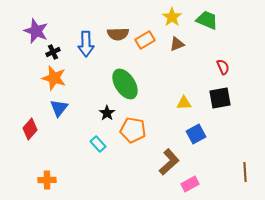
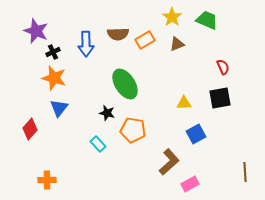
black star: rotated 21 degrees counterclockwise
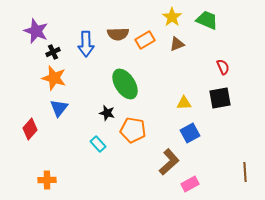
blue square: moved 6 px left, 1 px up
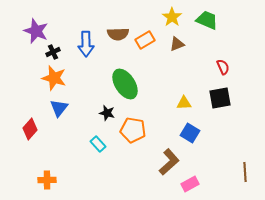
blue square: rotated 30 degrees counterclockwise
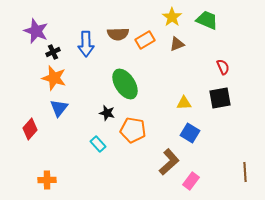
pink rectangle: moved 1 px right, 3 px up; rotated 24 degrees counterclockwise
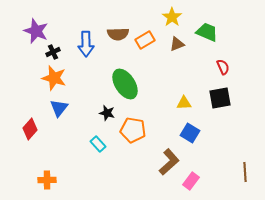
green trapezoid: moved 12 px down
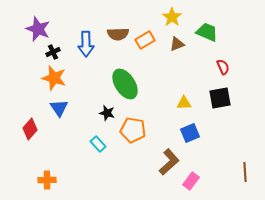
purple star: moved 2 px right, 2 px up
blue triangle: rotated 12 degrees counterclockwise
blue square: rotated 36 degrees clockwise
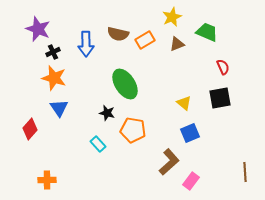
yellow star: rotated 12 degrees clockwise
brown semicircle: rotated 15 degrees clockwise
yellow triangle: rotated 42 degrees clockwise
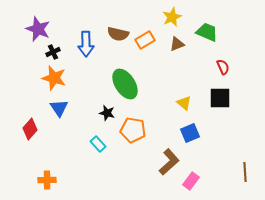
black square: rotated 10 degrees clockwise
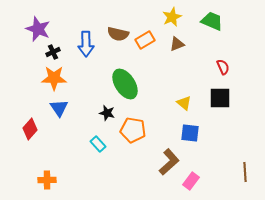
green trapezoid: moved 5 px right, 11 px up
orange star: rotated 15 degrees counterclockwise
blue square: rotated 30 degrees clockwise
